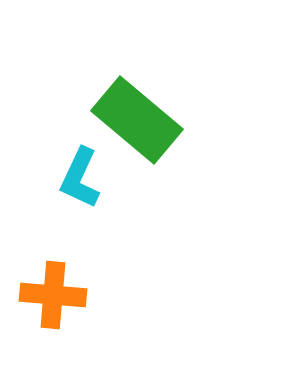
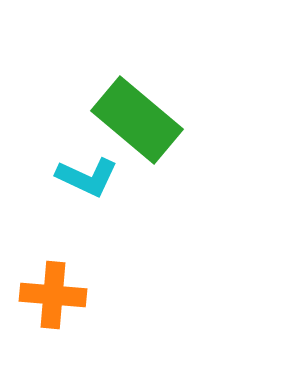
cyan L-shape: moved 7 px right, 1 px up; rotated 90 degrees counterclockwise
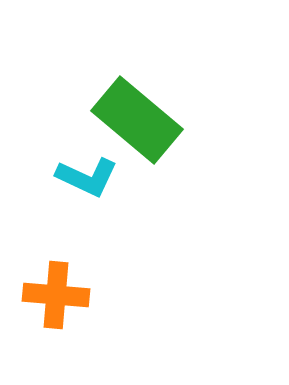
orange cross: moved 3 px right
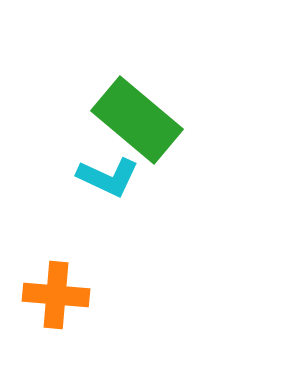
cyan L-shape: moved 21 px right
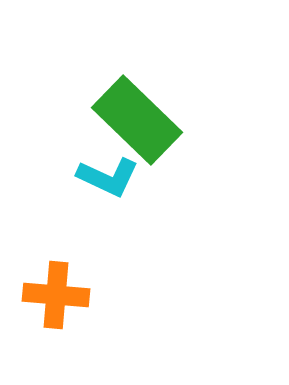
green rectangle: rotated 4 degrees clockwise
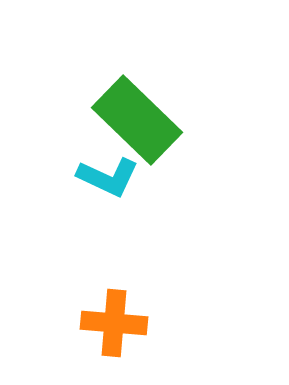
orange cross: moved 58 px right, 28 px down
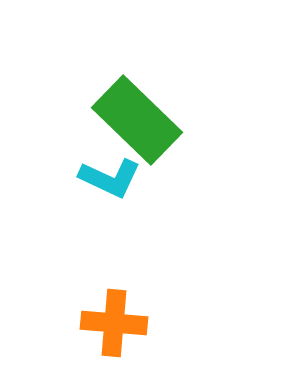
cyan L-shape: moved 2 px right, 1 px down
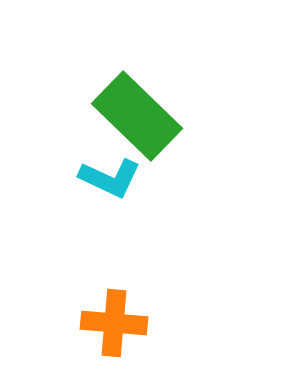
green rectangle: moved 4 px up
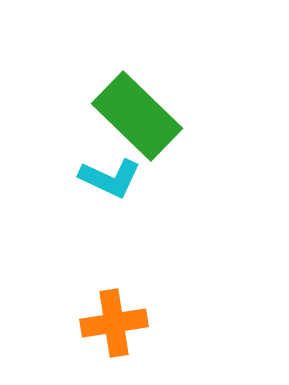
orange cross: rotated 14 degrees counterclockwise
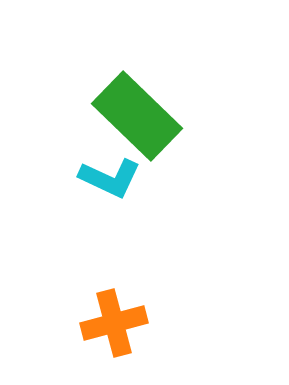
orange cross: rotated 6 degrees counterclockwise
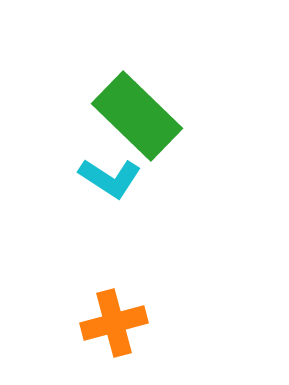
cyan L-shape: rotated 8 degrees clockwise
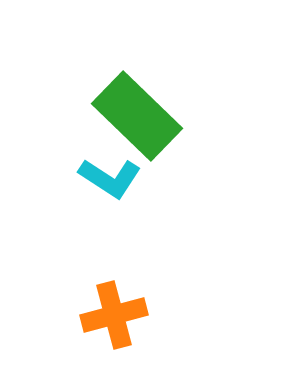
orange cross: moved 8 px up
